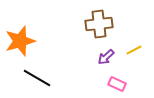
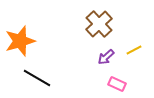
brown cross: rotated 36 degrees counterclockwise
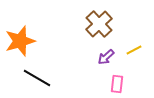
pink rectangle: rotated 72 degrees clockwise
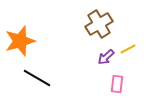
brown cross: rotated 12 degrees clockwise
yellow line: moved 6 px left, 1 px up
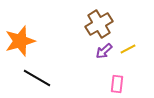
purple arrow: moved 2 px left, 6 px up
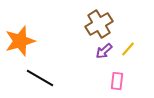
yellow line: rotated 21 degrees counterclockwise
black line: moved 3 px right
pink rectangle: moved 3 px up
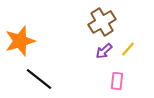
brown cross: moved 3 px right, 2 px up
black line: moved 1 px left, 1 px down; rotated 8 degrees clockwise
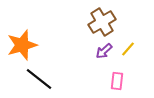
orange star: moved 2 px right, 4 px down
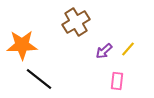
brown cross: moved 26 px left
orange star: rotated 16 degrees clockwise
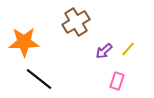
orange star: moved 2 px right, 3 px up
pink rectangle: rotated 12 degrees clockwise
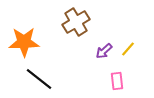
pink rectangle: rotated 24 degrees counterclockwise
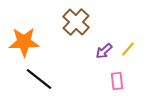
brown cross: rotated 16 degrees counterclockwise
